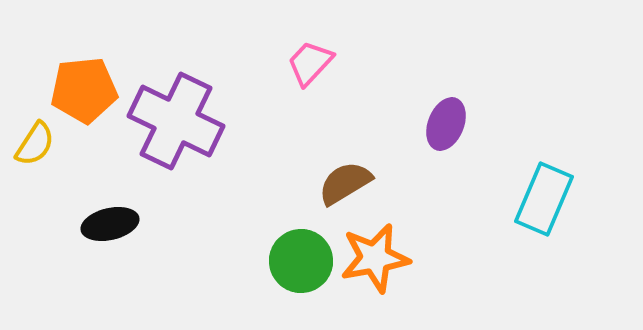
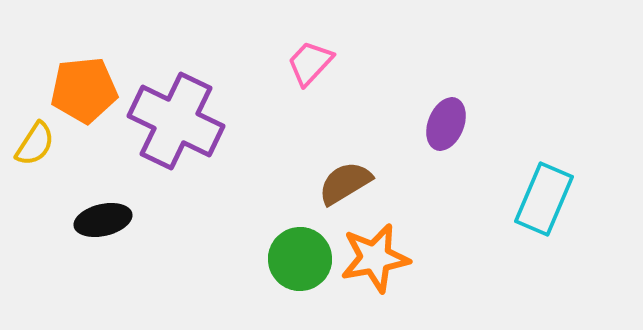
black ellipse: moved 7 px left, 4 px up
green circle: moved 1 px left, 2 px up
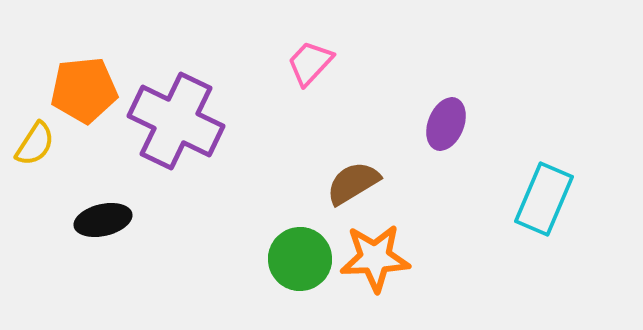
brown semicircle: moved 8 px right
orange star: rotated 8 degrees clockwise
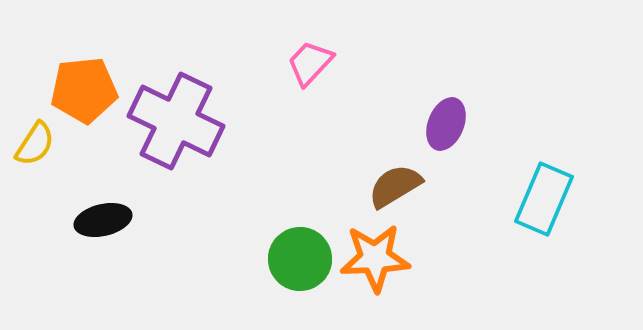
brown semicircle: moved 42 px right, 3 px down
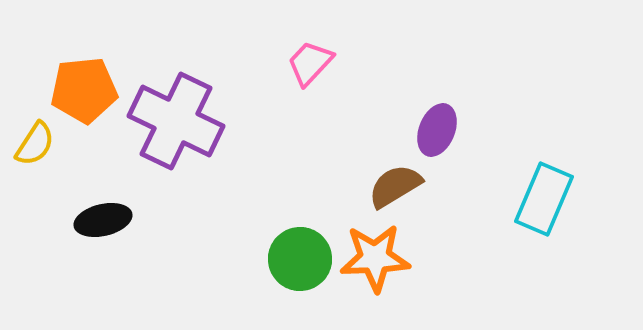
purple ellipse: moved 9 px left, 6 px down
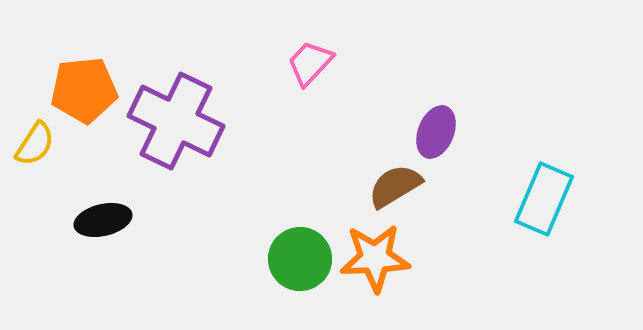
purple ellipse: moved 1 px left, 2 px down
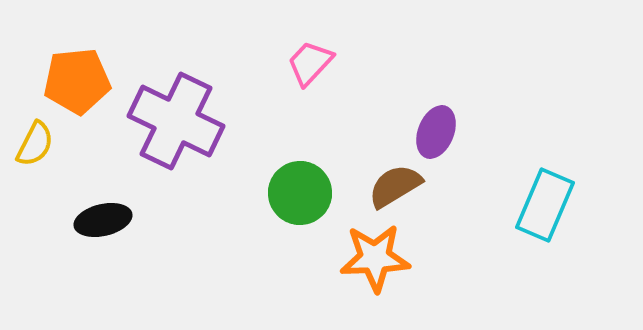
orange pentagon: moved 7 px left, 9 px up
yellow semicircle: rotated 6 degrees counterclockwise
cyan rectangle: moved 1 px right, 6 px down
green circle: moved 66 px up
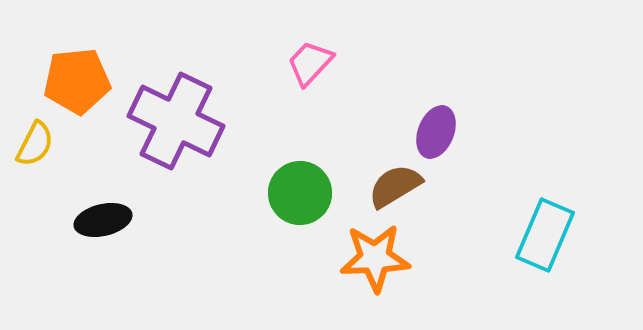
cyan rectangle: moved 30 px down
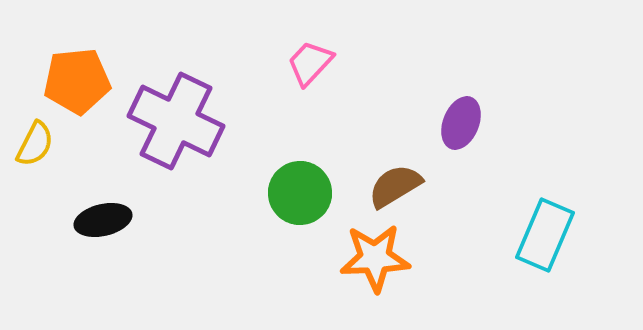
purple ellipse: moved 25 px right, 9 px up
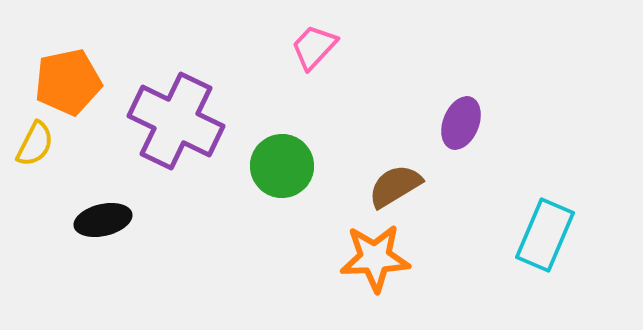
pink trapezoid: moved 4 px right, 16 px up
orange pentagon: moved 9 px left, 1 px down; rotated 6 degrees counterclockwise
green circle: moved 18 px left, 27 px up
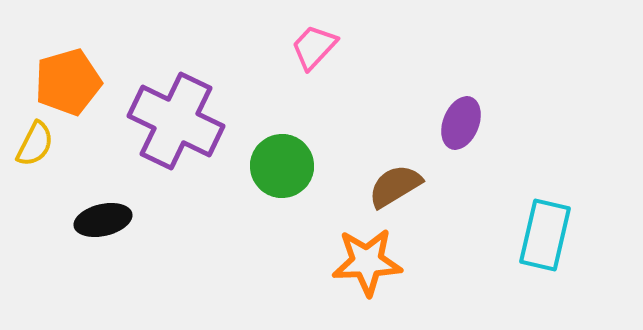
orange pentagon: rotated 4 degrees counterclockwise
cyan rectangle: rotated 10 degrees counterclockwise
orange star: moved 8 px left, 4 px down
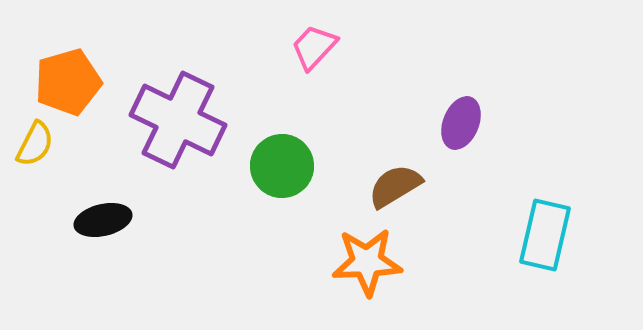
purple cross: moved 2 px right, 1 px up
